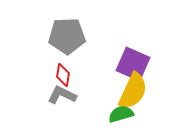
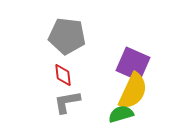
gray pentagon: rotated 9 degrees clockwise
red diamond: rotated 15 degrees counterclockwise
gray L-shape: moved 5 px right, 7 px down; rotated 36 degrees counterclockwise
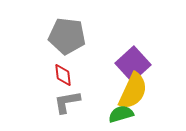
purple square: rotated 24 degrees clockwise
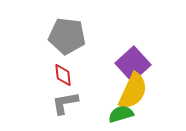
gray L-shape: moved 2 px left, 1 px down
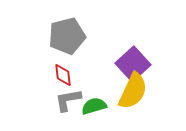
gray pentagon: rotated 21 degrees counterclockwise
gray L-shape: moved 3 px right, 3 px up
green semicircle: moved 27 px left, 8 px up
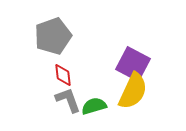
gray pentagon: moved 14 px left; rotated 6 degrees counterclockwise
purple square: rotated 20 degrees counterclockwise
gray L-shape: rotated 80 degrees clockwise
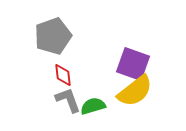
purple square: rotated 8 degrees counterclockwise
yellow semicircle: moved 2 px right; rotated 27 degrees clockwise
green semicircle: moved 1 px left
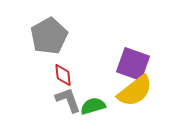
gray pentagon: moved 4 px left; rotated 9 degrees counterclockwise
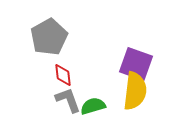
gray pentagon: moved 1 px down
purple square: moved 3 px right
yellow semicircle: rotated 45 degrees counterclockwise
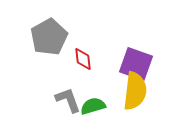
red diamond: moved 20 px right, 16 px up
